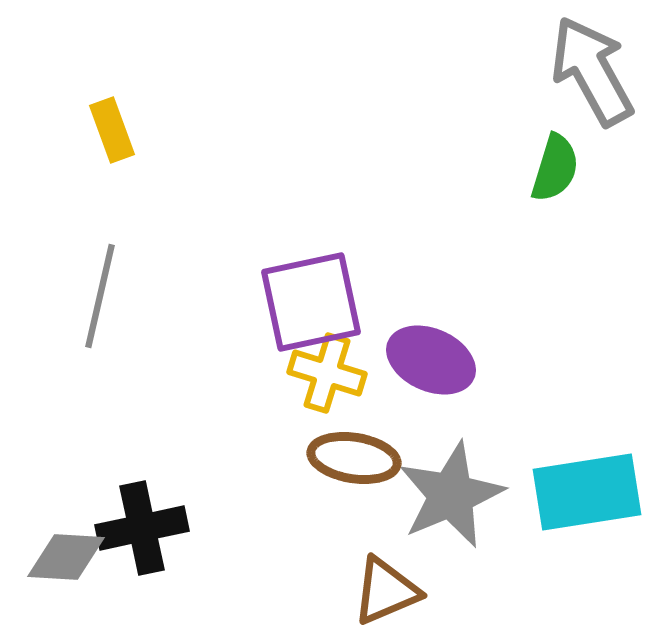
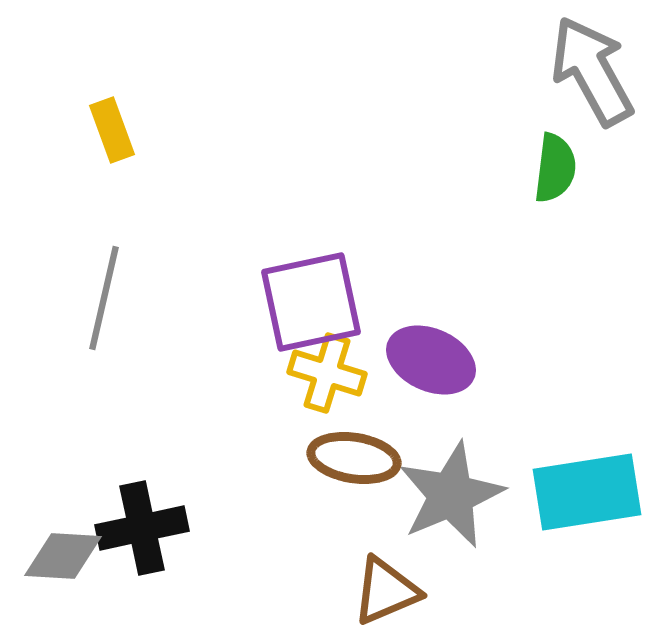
green semicircle: rotated 10 degrees counterclockwise
gray line: moved 4 px right, 2 px down
gray diamond: moved 3 px left, 1 px up
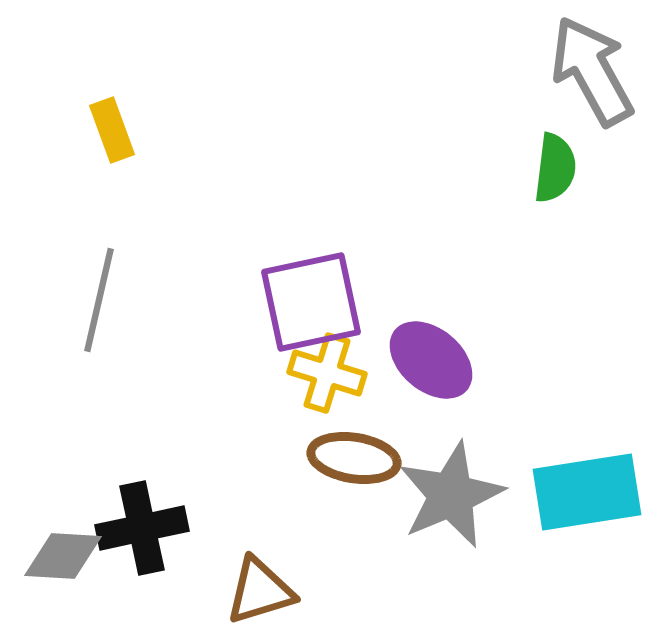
gray line: moved 5 px left, 2 px down
purple ellipse: rotated 16 degrees clockwise
brown triangle: moved 126 px left; rotated 6 degrees clockwise
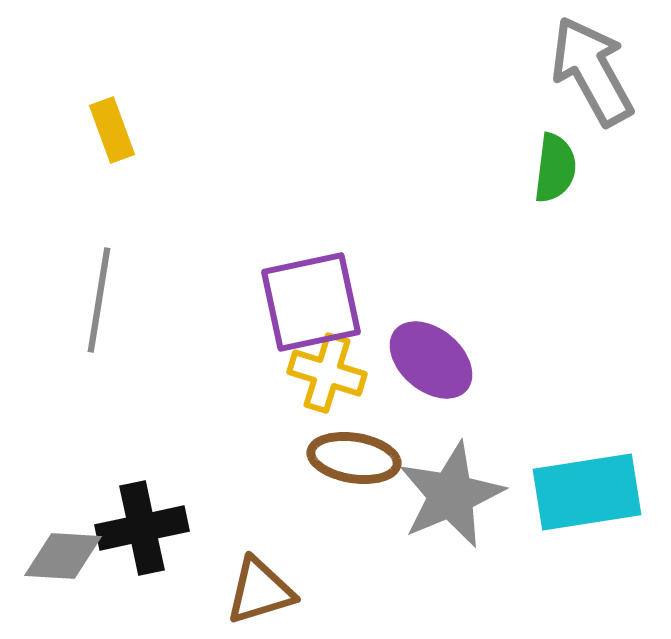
gray line: rotated 4 degrees counterclockwise
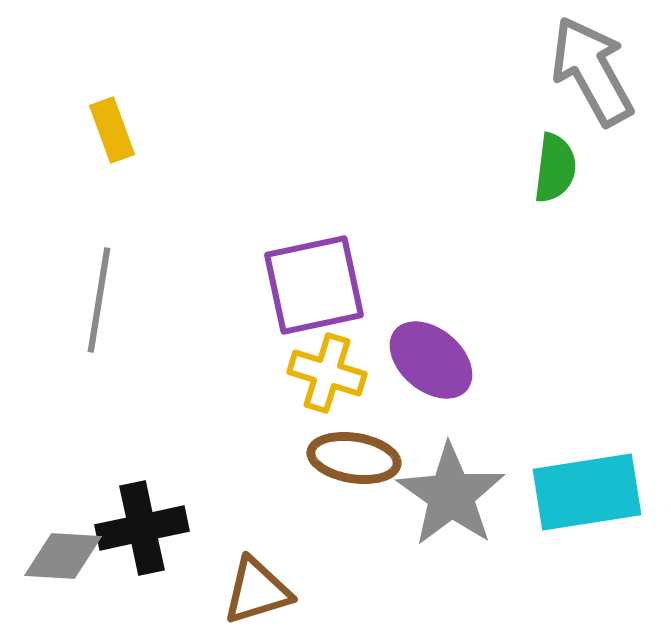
purple square: moved 3 px right, 17 px up
gray star: rotated 14 degrees counterclockwise
brown triangle: moved 3 px left
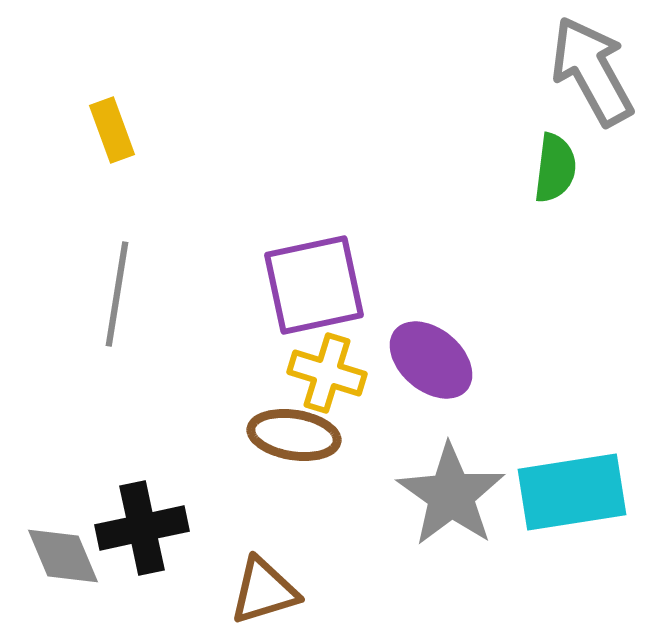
gray line: moved 18 px right, 6 px up
brown ellipse: moved 60 px left, 23 px up
cyan rectangle: moved 15 px left
gray diamond: rotated 64 degrees clockwise
brown triangle: moved 7 px right
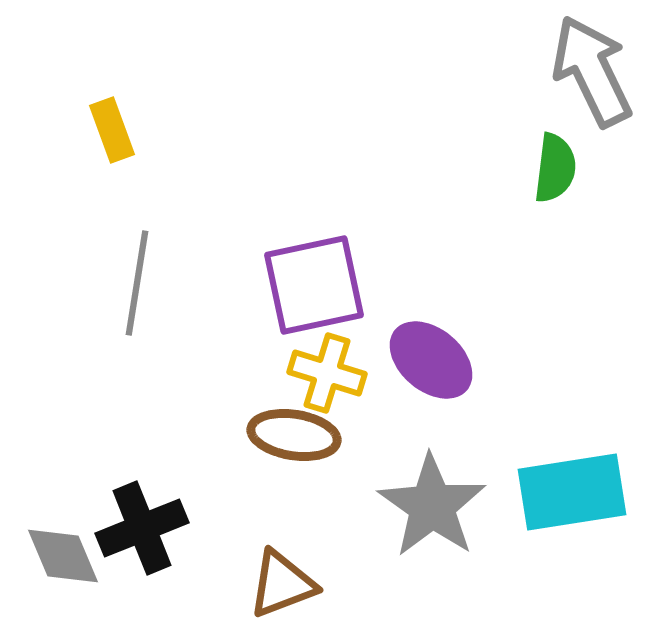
gray arrow: rotated 3 degrees clockwise
gray line: moved 20 px right, 11 px up
gray star: moved 19 px left, 11 px down
black cross: rotated 10 degrees counterclockwise
brown triangle: moved 18 px right, 7 px up; rotated 4 degrees counterclockwise
